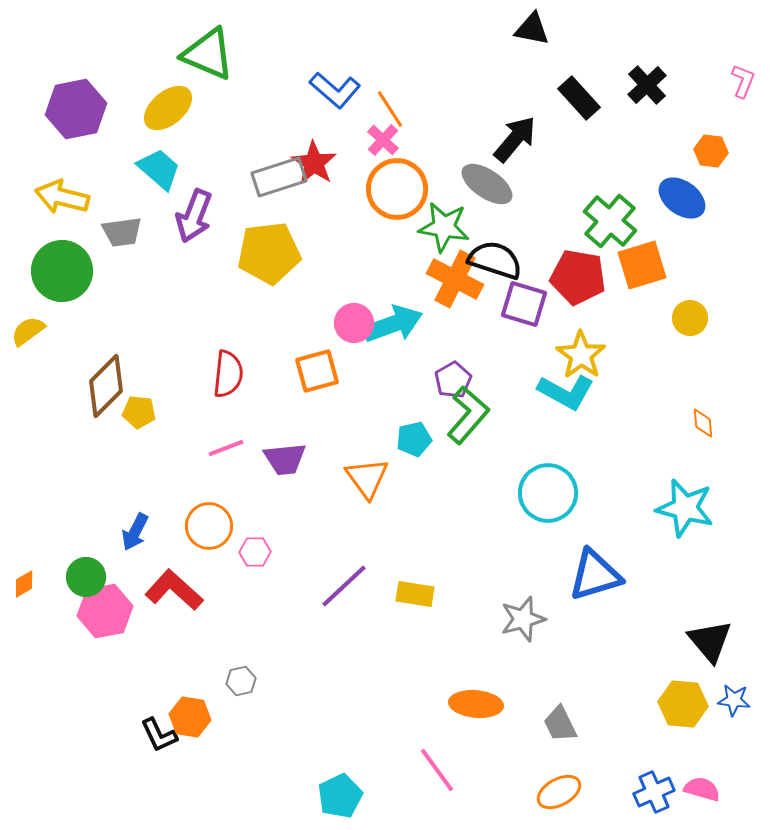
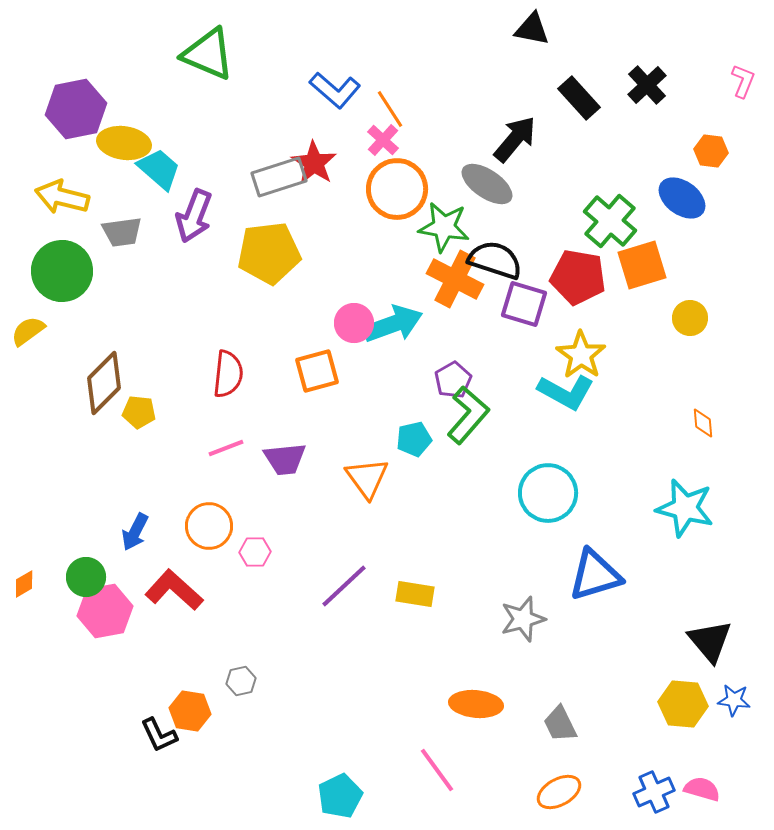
yellow ellipse at (168, 108): moved 44 px left, 35 px down; rotated 48 degrees clockwise
brown diamond at (106, 386): moved 2 px left, 3 px up
orange hexagon at (190, 717): moved 6 px up
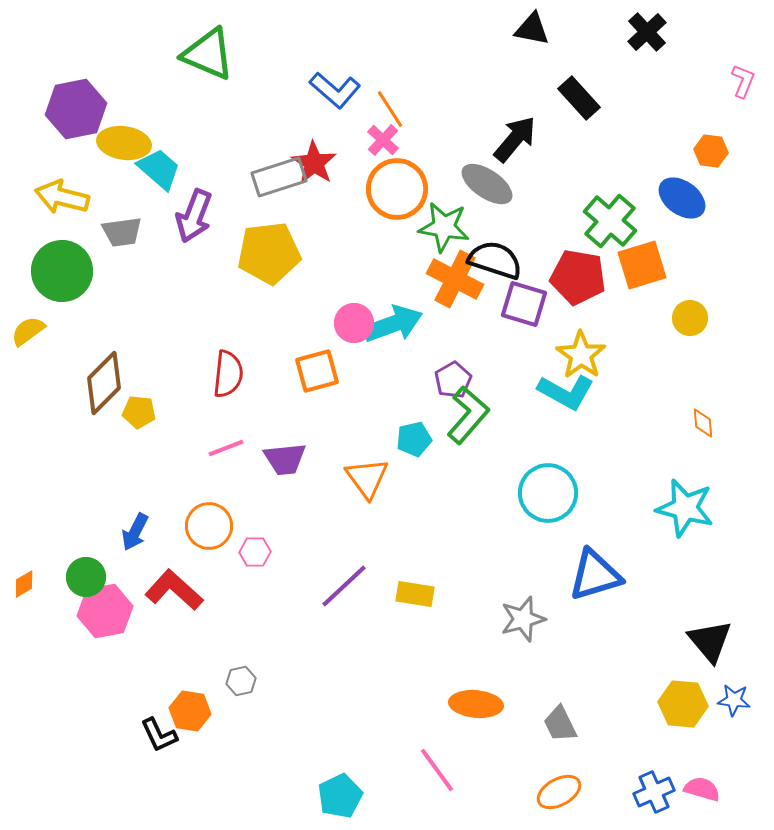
black cross at (647, 85): moved 53 px up
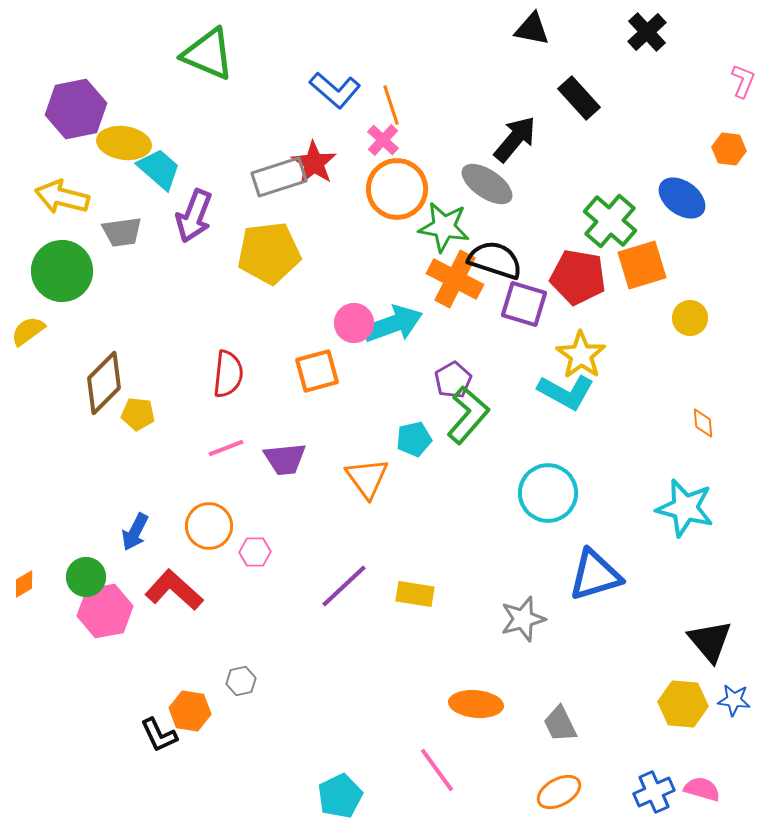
orange line at (390, 109): moved 1 px right, 4 px up; rotated 15 degrees clockwise
orange hexagon at (711, 151): moved 18 px right, 2 px up
yellow pentagon at (139, 412): moved 1 px left, 2 px down
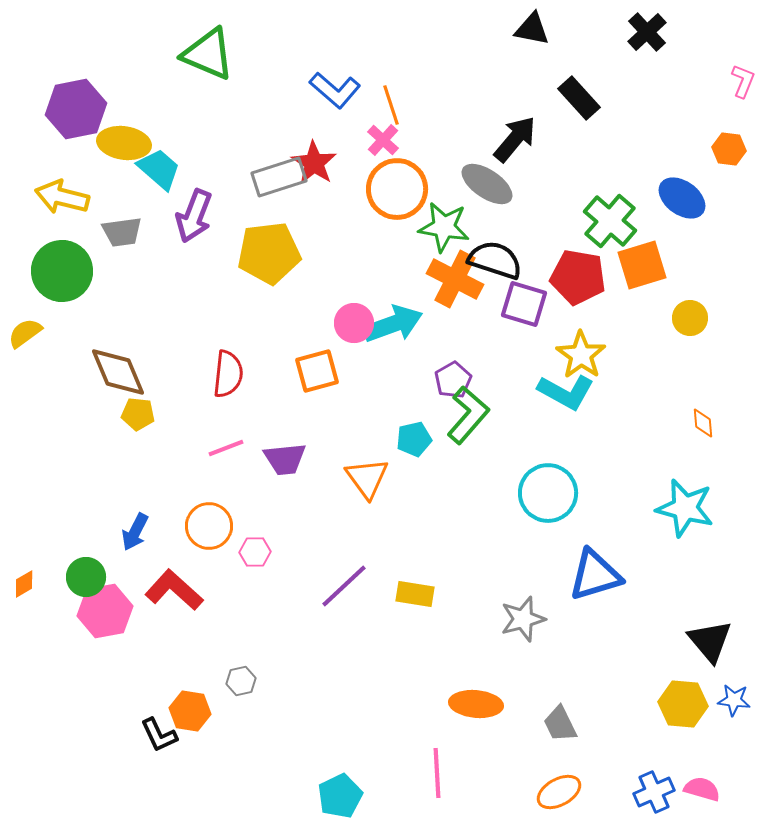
yellow semicircle at (28, 331): moved 3 px left, 2 px down
brown diamond at (104, 383): moved 14 px right, 11 px up; rotated 68 degrees counterclockwise
pink line at (437, 770): moved 3 px down; rotated 33 degrees clockwise
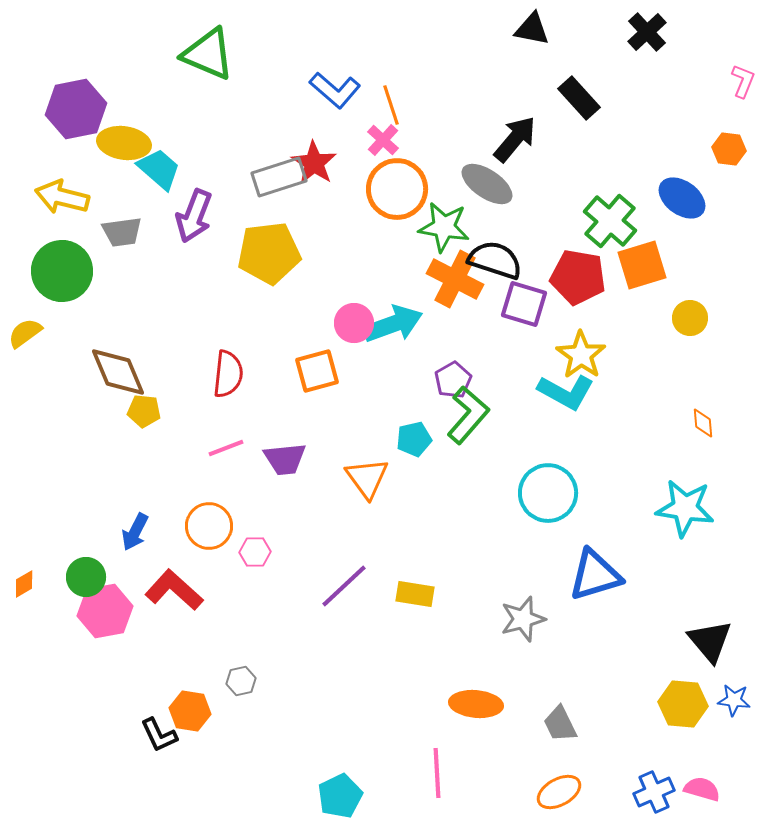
yellow pentagon at (138, 414): moved 6 px right, 3 px up
cyan star at (685, 508): rotated 6 degrees counterclockwise
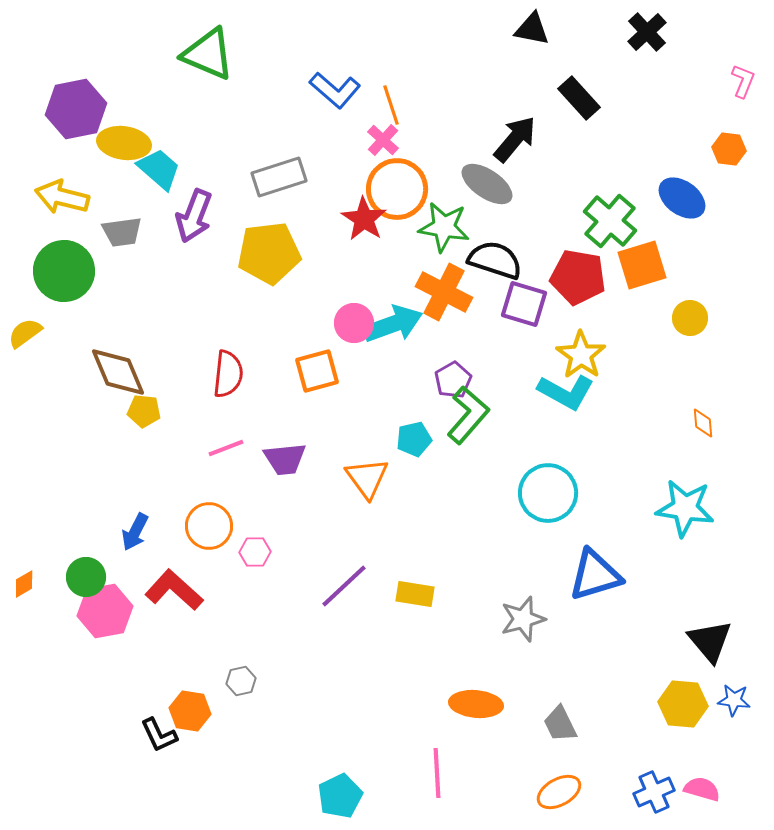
red star at (314, 163): moved 50 px right, 56 px down
green circle at (62, 271): moved 2 px right
orange cross at (455, 279): moved 11 px left, 13 px down
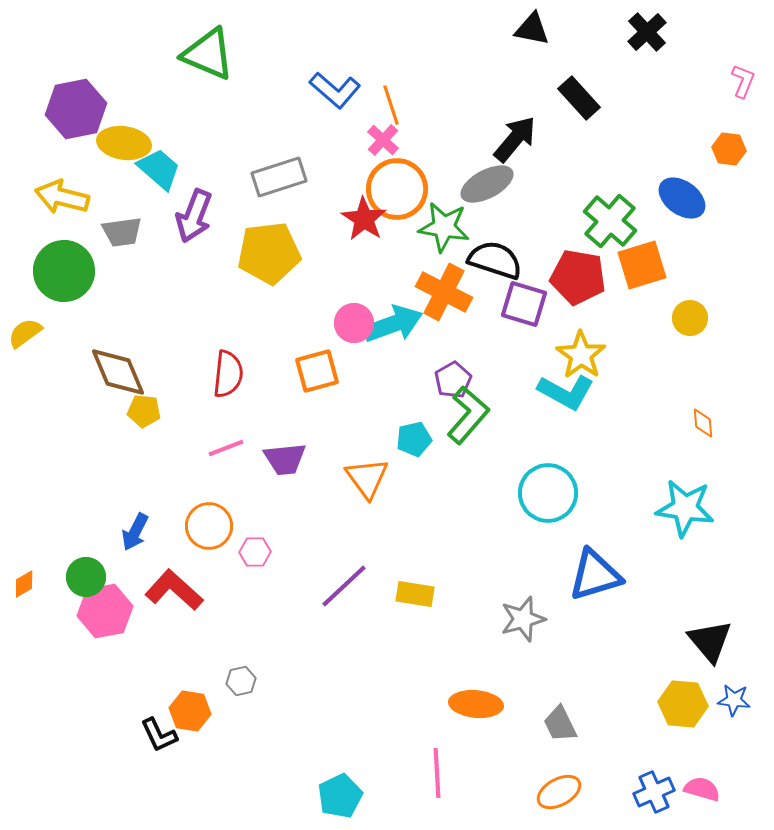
gray ellipse at (487, 184): rotated 62 degrees counterclockwise
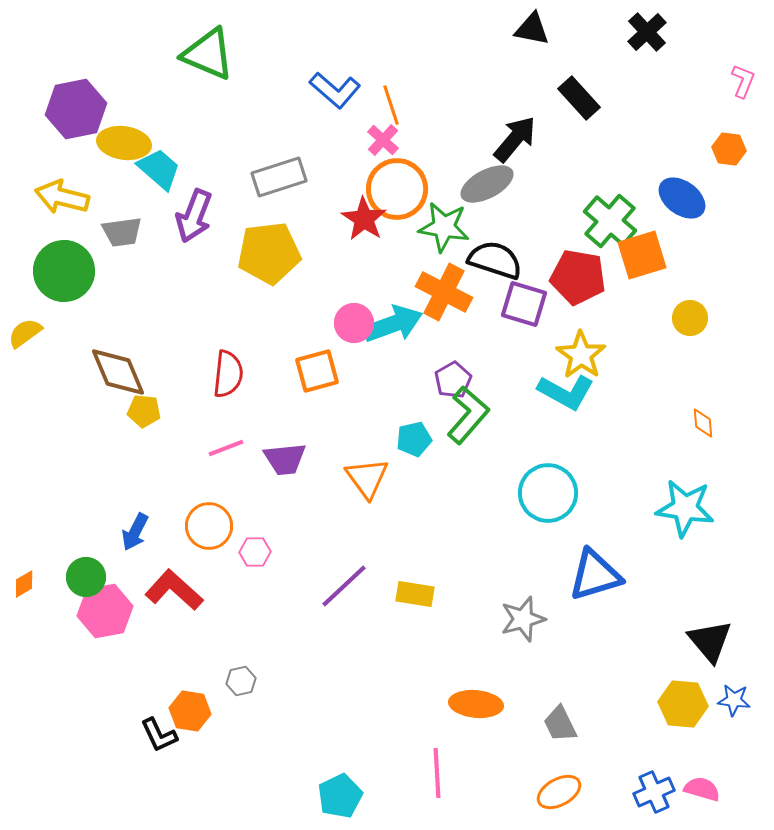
orange square at (642, 265): moved 10 px up
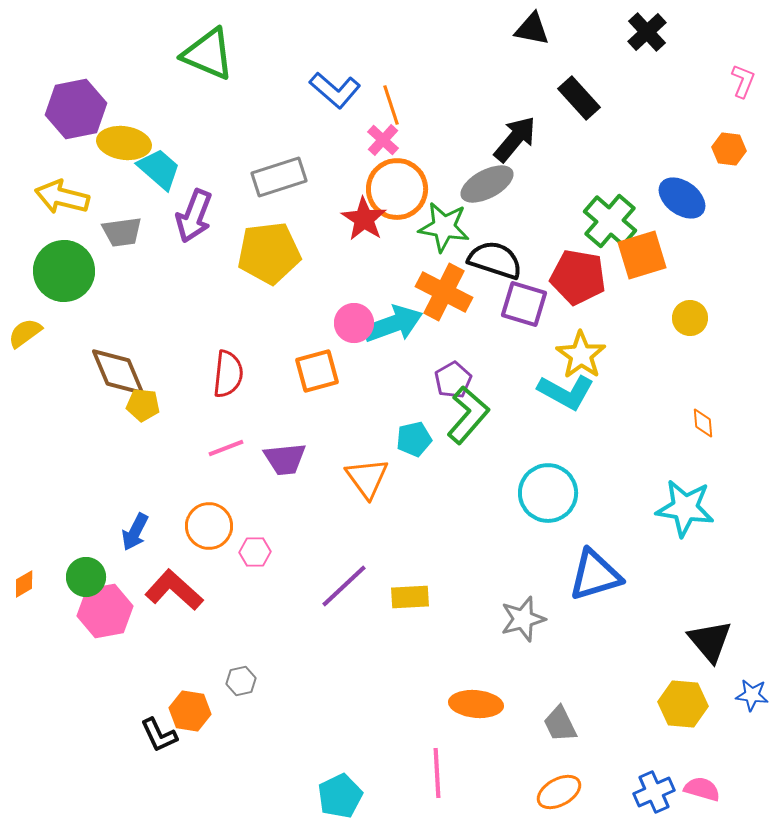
yellow pentagon at (144, 411): moved 1 px left, 6 px up
yellow rectangle at (415, 594): moved 5 px left, 3 px down; rotated 12 degrees counterclockwise
blue star at (734, 700): moved 18 px right, 5 px up
